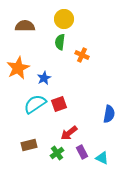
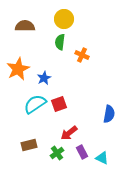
orange star: moved 1 px down
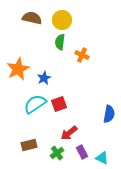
yellow circle: moved 2 px left, 1 px down
brown semicircle: moved 7 px right, 8 px up; rotated 12 degrees clockwise
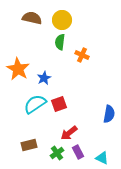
orange star: rotated 15 degrees counterclockwise
purple rectangle: moved 4 px left
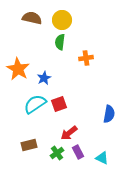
orange cross: moved 4 px right, 3 px down; rotated 32 degrees counterclockwise
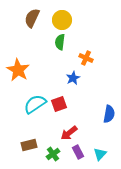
brown semicircle: rotated 78 degrees counterclockwise
orange cross: rotated 32 degrees clockwise
orange star: moved 1 px down
blue star: moved 29 px right
green cross: moved 4 px left, 1 px down
cyan triangle: moved 2 px left, 4 px up; rotated 48 degrees clockwise
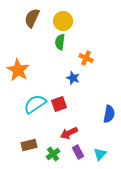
yellow circle: moved 1 px right, 1 px down
blue star: rotated 24 degrees counterclockwise
red arrow: rotated 12 degrees clockwise
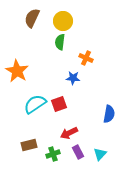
orange star: moved 1 px left, 1 px down
blue star: rotated 16 degrees counterclockwise
green cross: rotated 16 degrees clockwise
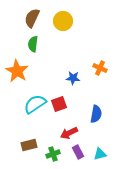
green semicircle: moved 27 px left, 2 px down
orange cross: moved 14 px right, 10 px down
blue semicircle: moved 13 px left
cyan triangle: rotated 32 degrees clockwise
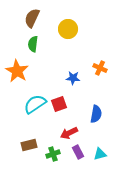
yellow circle: moved 5 px right, 8 px down
